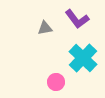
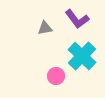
cyan cross: moved 1 px left, 2 px up
pink circle: moved 6 px up
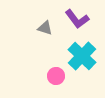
gray triangle: rotated 28 degrees clockwise
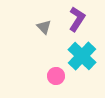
purple L-shape: rotated 110 degrees counterclockwise
gray triangle: moved 1 px left, 1 px up; rotated 28 degrees clockwise
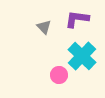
purple L-shape: rotated 115 degrees counterclockwise
pink circle: moved 3 px right, 1 px up
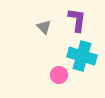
purple L-shape: moved 1 px down; rotated 90 degrees clockwise
cyan cross: rotated 28 degrees counterclockwise
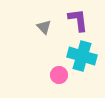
purple L-shape: moved 1 px right; rotated 15 degrees counterclockwise
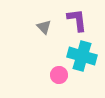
purple L-shape: moved 1 px left
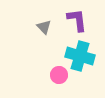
cyan cross: moved 2 px left
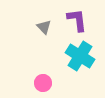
cyan cross: rotated 16 degrees clockwise
pink circle: moved 16 px left, 8 px down
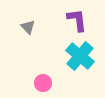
gray triangle: moved 16 px left
cyan cross: rotated 8 degrees clockwise
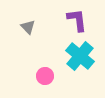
pink circle: moved 2 px right, 7 px up
